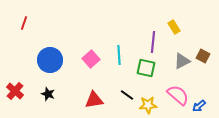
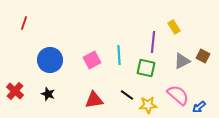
pink square: moved 1 px right, 1 px down; rotated 12 degrees clockwise
blue arrow: moved 1 px down
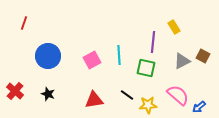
blue circle: moved 2 px left, 4 px up
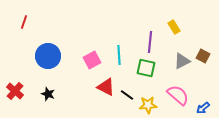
red line: moved 1 px up
purple line: moved 3 px left
red triangle: moved 12 px right, 13 px up; rotated 36 degrees clockwise
blue arrow: moved 4 px right, 1 px down
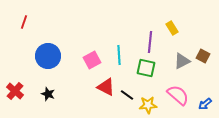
yellow rectangle: moved 2 px left, 1 px down
blue arrow: moved 2 px right, 4 px up
